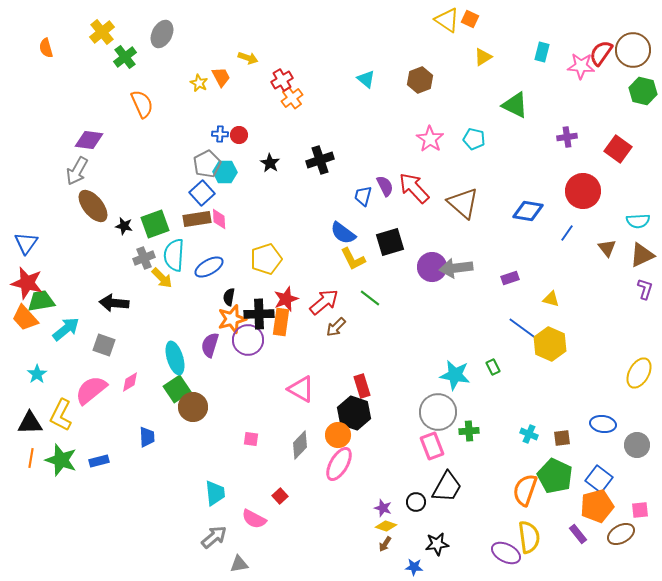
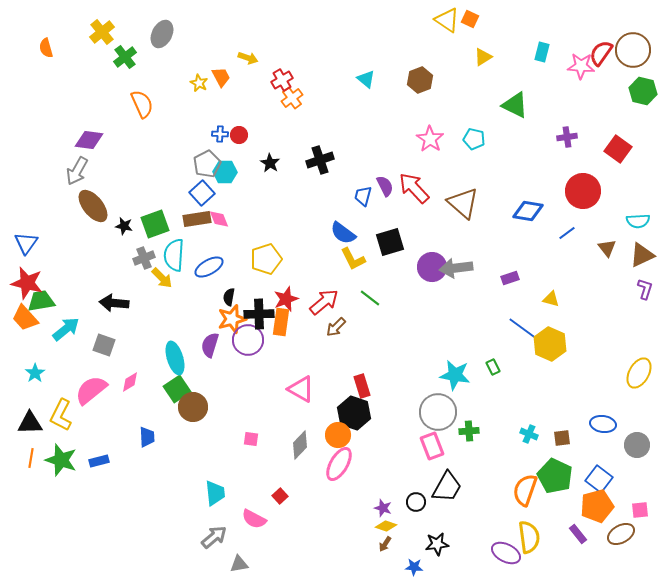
pink diamond at (219, 219): rotated 20 degrees counterclockwise
blue line at (567, 233): rotated 18 degrees clockwise
cyan star at (37, 374): moved 2 px left, 1 px up
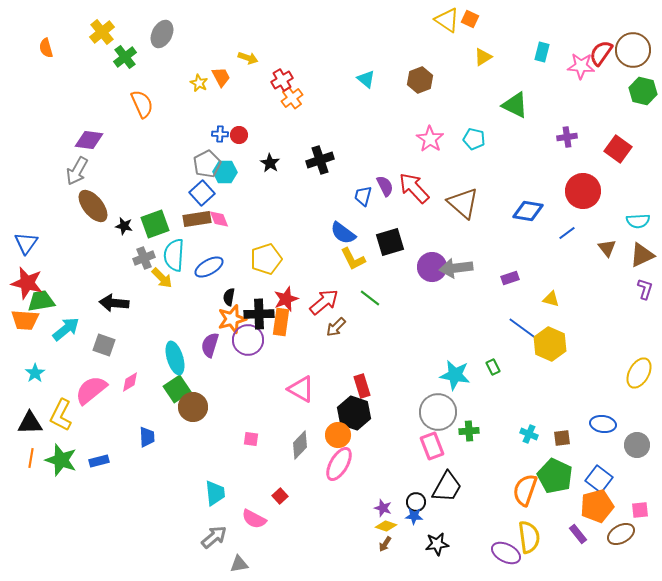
orange trapezoid at (25, 318): moved 2 px down; rotated 44 degrees counterclockwise
blue star at (414, 567): moved 51 px up
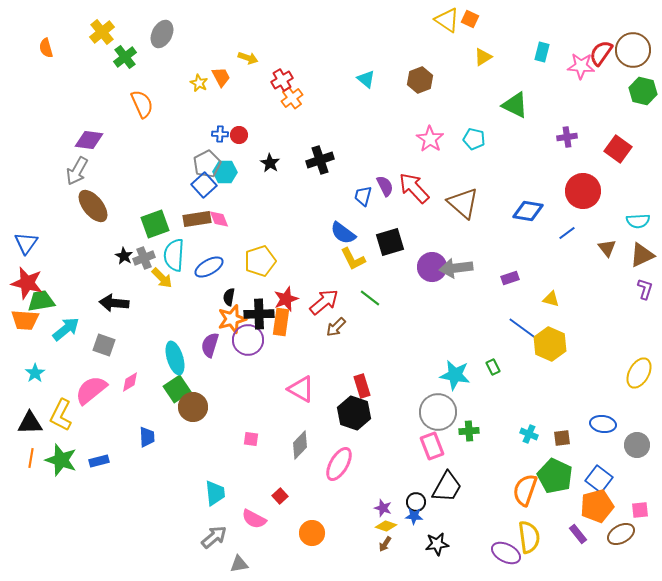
blue square at (202, 193): moved 2 px right, 8 px up
black star at (124, 226): moved 30 px down; rotated 18 degrees clockwise
yellow pentagon at (266, 259): moved 6 px left, 2 px down
orange circle at (338, 435): moved 26 px left, 98 px down
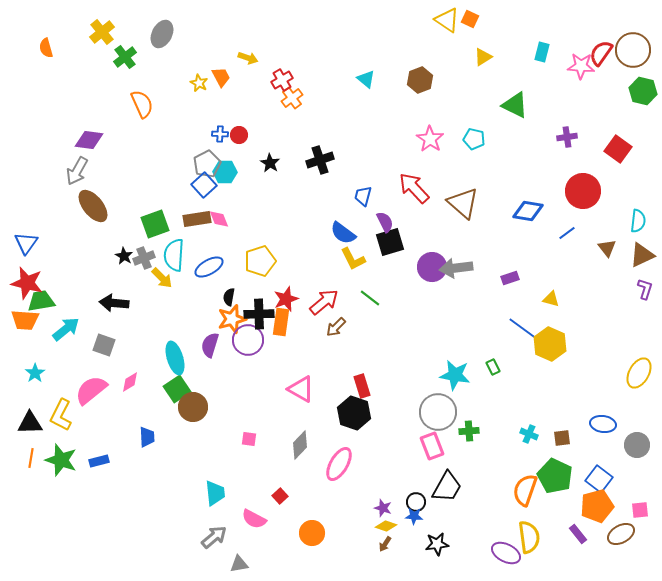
purple semicircle at (385, 186): moved 36 px down
cyan semicircle at (638, 221): rotated 80 degrees counterclockwise
pink square at (251, 439): moved 2 px left
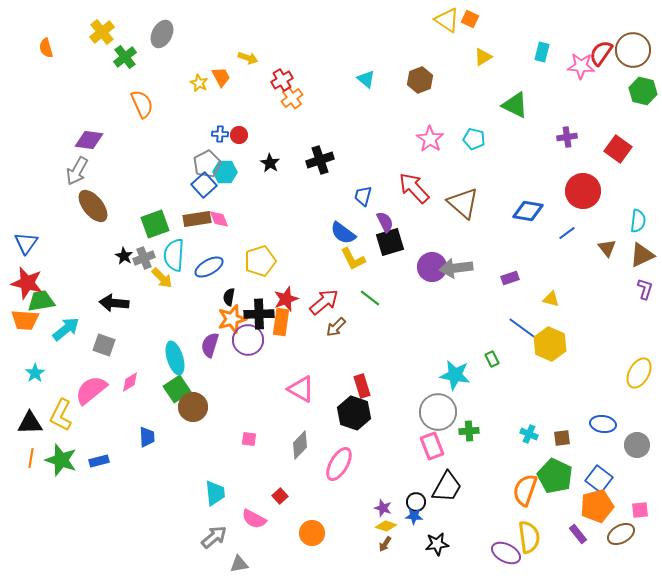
green rectangle at (493, 367): moved 1 px left, 8 px up
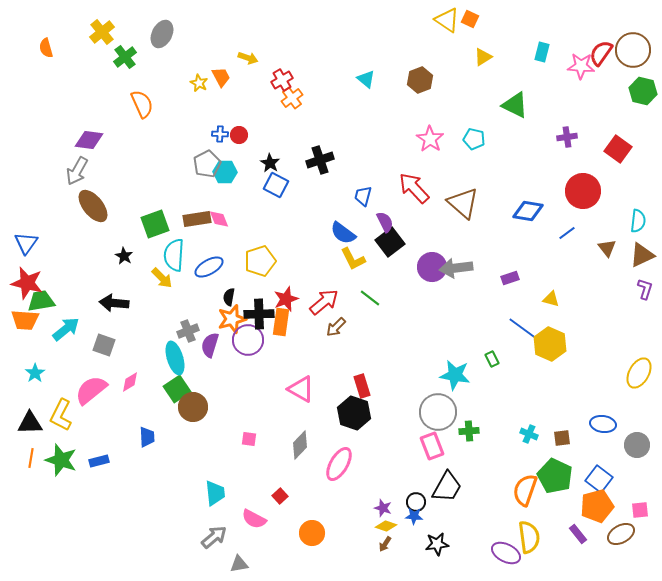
blue square at (204, 185): moved 72 px right; rotated 20 degrees counterclockwise
black square at (390, 242): rotated 20 degrees counterclockwise
gray cross at (144, 258): moved 44 px right, 73 px down
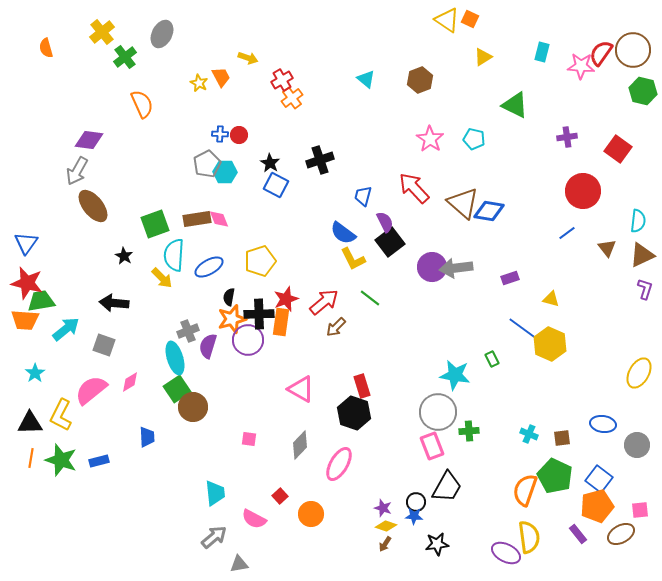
blue diamond at (528, 211): moved 39 px left
purple semicircle at (210, 345): moved 2 px left, 1 px down
orange circle at (312, 533): moved 1 px left, 19 px up
